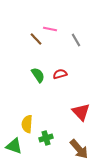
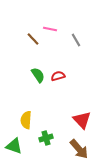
brown line: moved 3 px left
red semicircle: moved 2 px left, 2 px down
red triangle: moved 1 px right, 8 px down
yellow semicircle: moved 1 px left, 4 px up
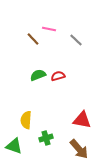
pink line: moved 1 px left
gray line: rotated 16 degrees counterclockwise
green semicircle: rotated 77 degrees counterclockwise
red triangle: rotated 36 degrees counterclockwise
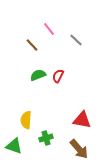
pink line: rotated 40 degrees clockwise
brown line: moved 1 px left, 6 px down
red semicircle: rotated 48 degrees counterclockwise
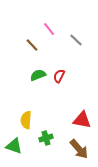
red semicircle: moved 1 px right
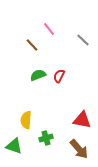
gray line: moved 7 px right
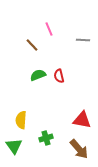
pink line: rotated 16 degrees clockwise
gray line: rotated 40 degrees counterclockwise
red semicircle: rotated 40 degrees counterclockwise
yellow semicircle: moved 5 px left
green triangle: rotated 36 degrees clockwise
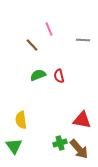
yellow semicircle: rotated 12 degrees counterclockwise
green cross: moved 14 px right, 5 px down
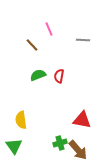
red semicircle: rotated 24 degrees clockwise
brown arrow: moved 1 px left, 1 px down
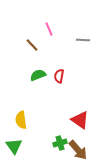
red triangle: moved 2 px left; rotated 24 degrees clockwise
